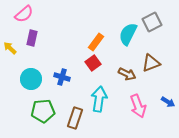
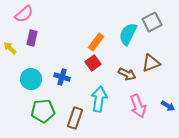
blue arrow: moved 4 px down
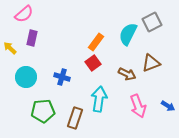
cyan circle: moved 5 px left, 2 px up
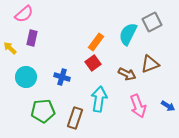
brown triangle: moved 1 px left, 1 px down
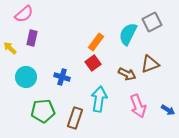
blue arrow: moved 4 px down
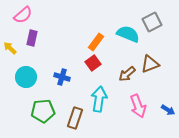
pink semicircle: moved 1 px left, 1 px down
cyan semicircle: rotated 85 degrees clockwise
brown arrow: rotated 114 degrees clockwise
